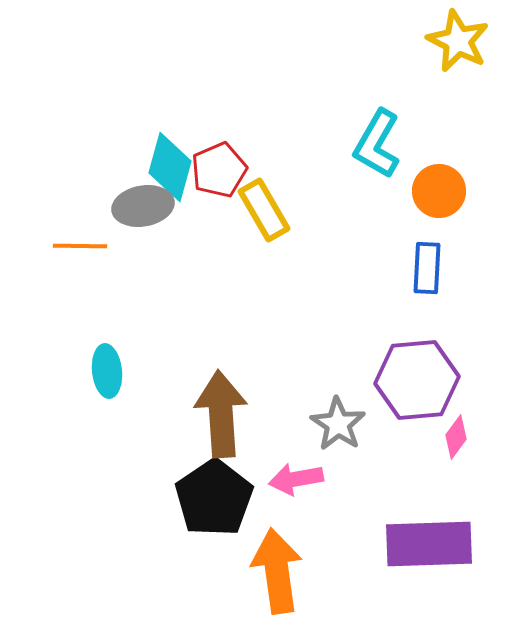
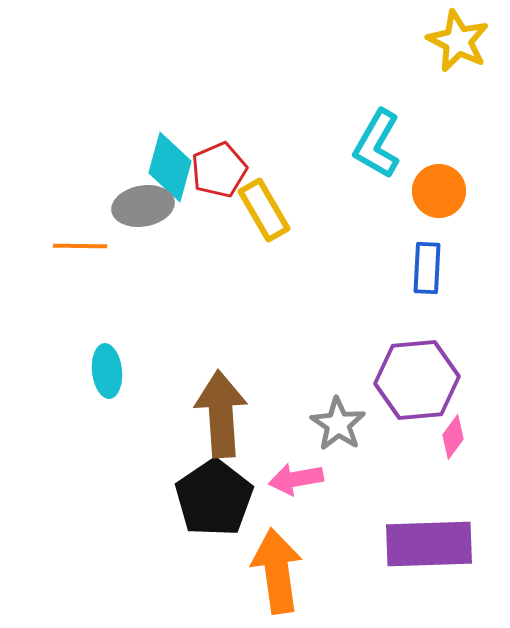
pink diamond: moved 3 px left
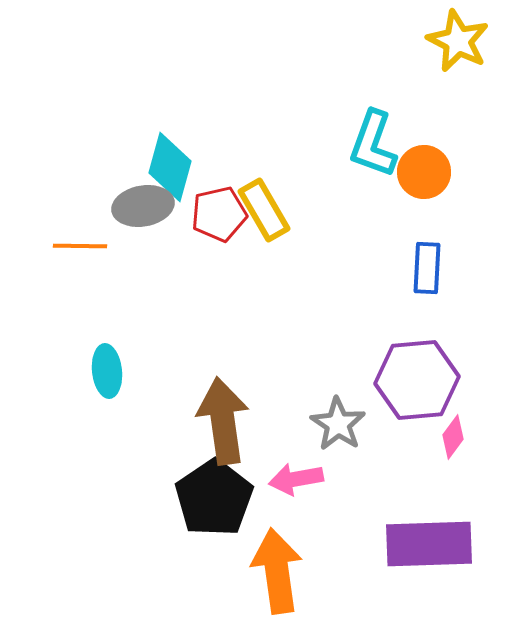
cyan L-shape: moved 4 px left; rotated 10 degrees counterclockwise
red pentagon: moved 44 px down; rotated 10 degrees clockwise
orange circle: moved 15 px left, 19 px up
brown arrow: moved 2 px right, 7 px down; rotated 4 degrees counterclockwise
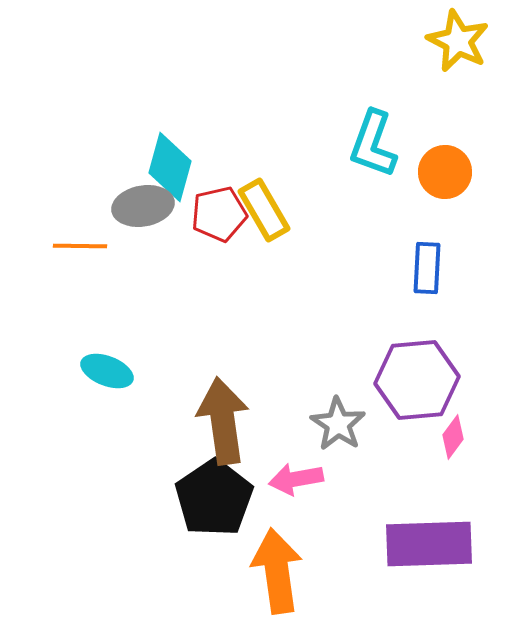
orange circle: moved 21 px right
cyan ellipse: rotated 63 degrees counterclockwise
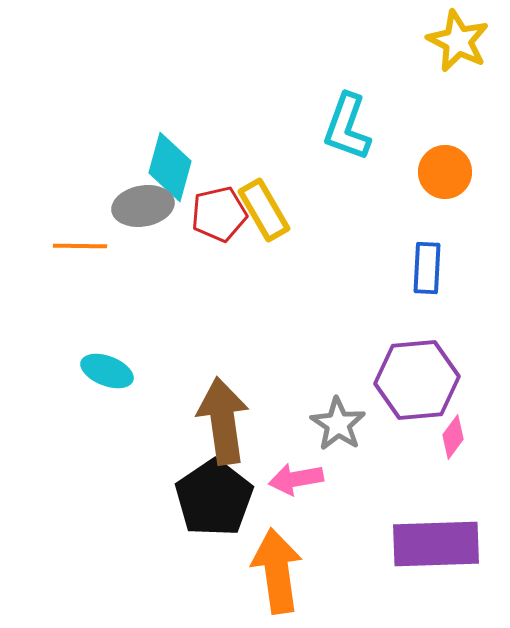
cyan L-shape: moved 26 px left, 17 px up
purple rectangle: moved 7 px right
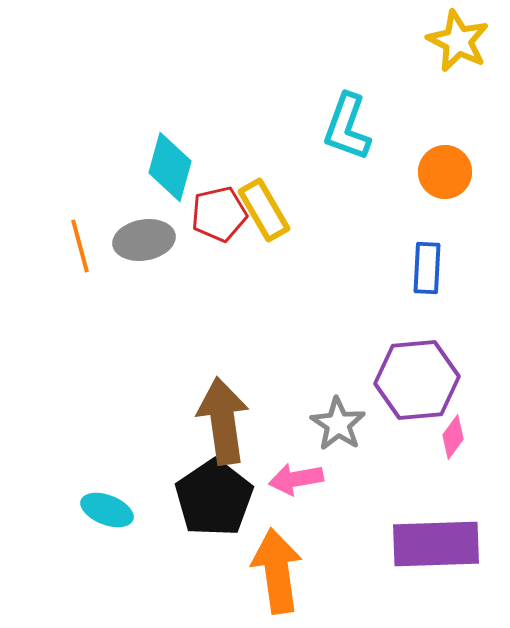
gray ellipse: moved 1 px right, 34 px down
orange line: rotated 74 degrees clockwise
cyan ellipse: moved 139 px down
